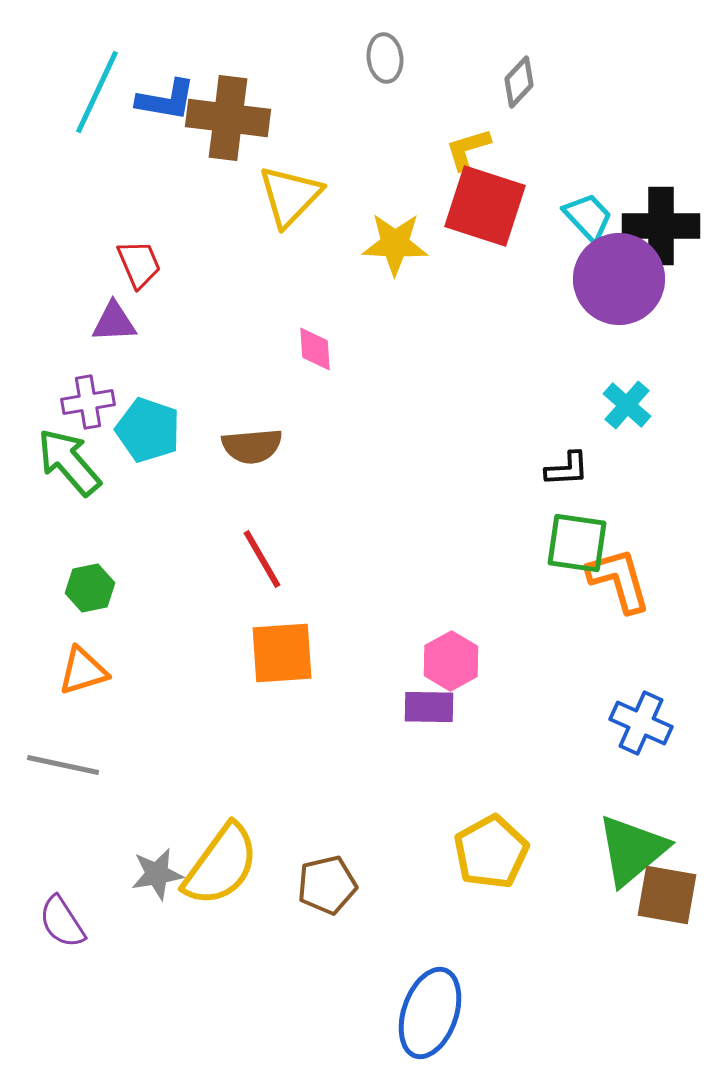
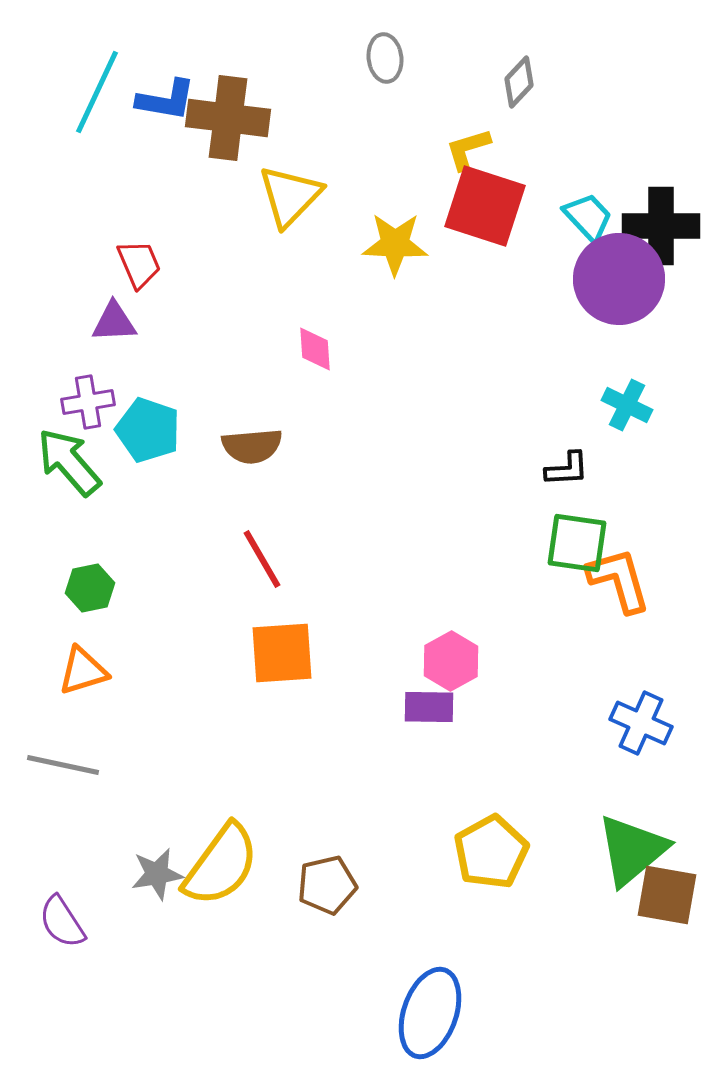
cyan cross: rotated 15 degrees counterclockwise
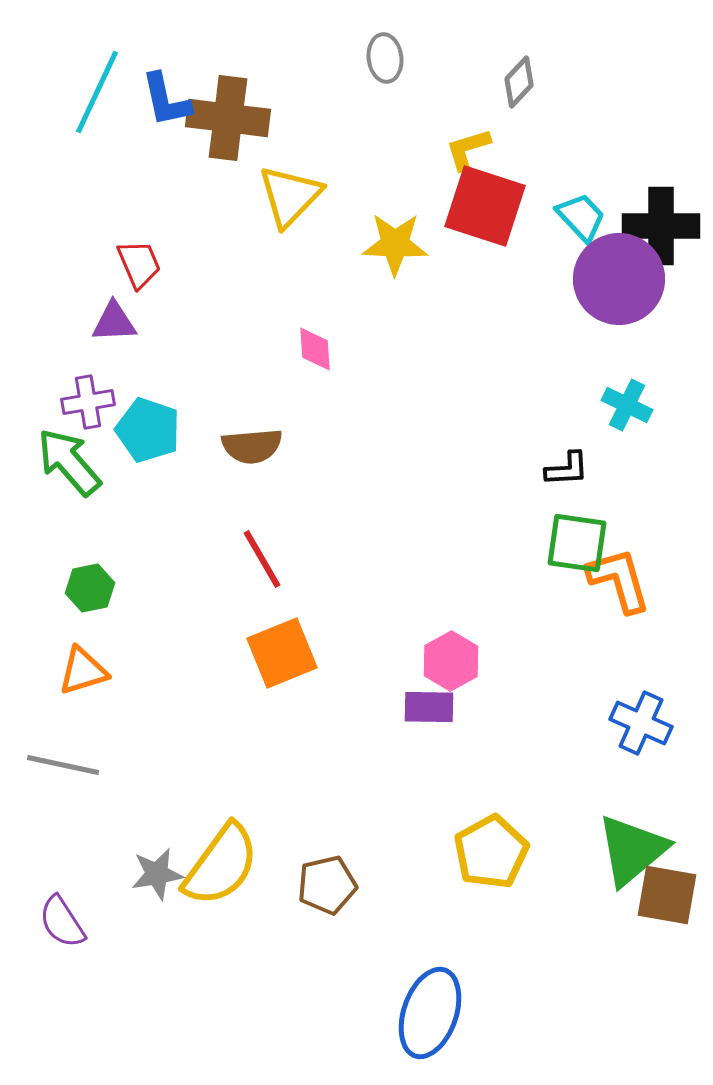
blue L-shape: rotated 68 degrees clockwise
cyan trapezoid: moved 7 px left
orange square: rotated 18 degrees counterclockwise
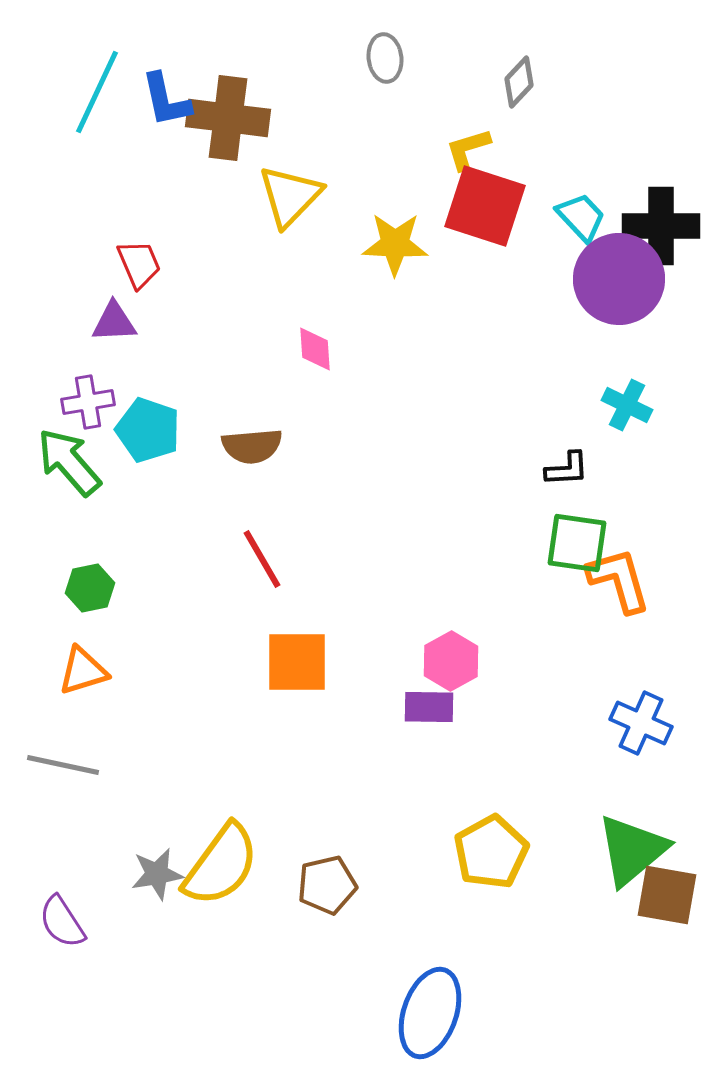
orange square: moved 15 px right, 9 px down; rotated 22 degrees clockwise
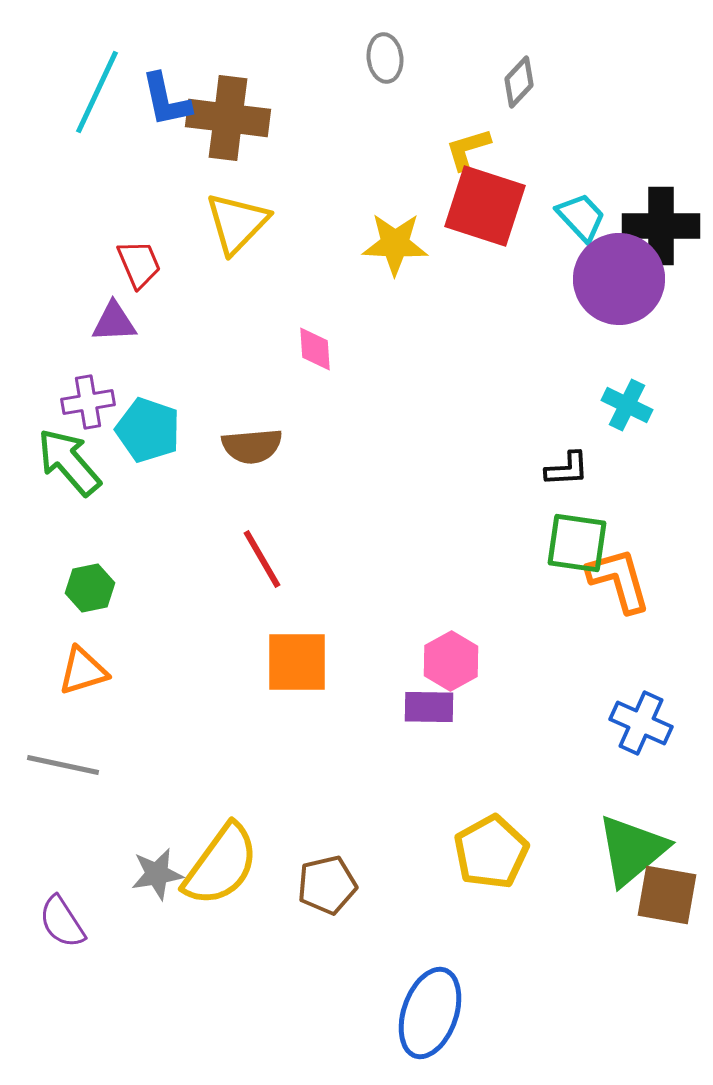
yellow triangle: moved 53 px left, 27 px down
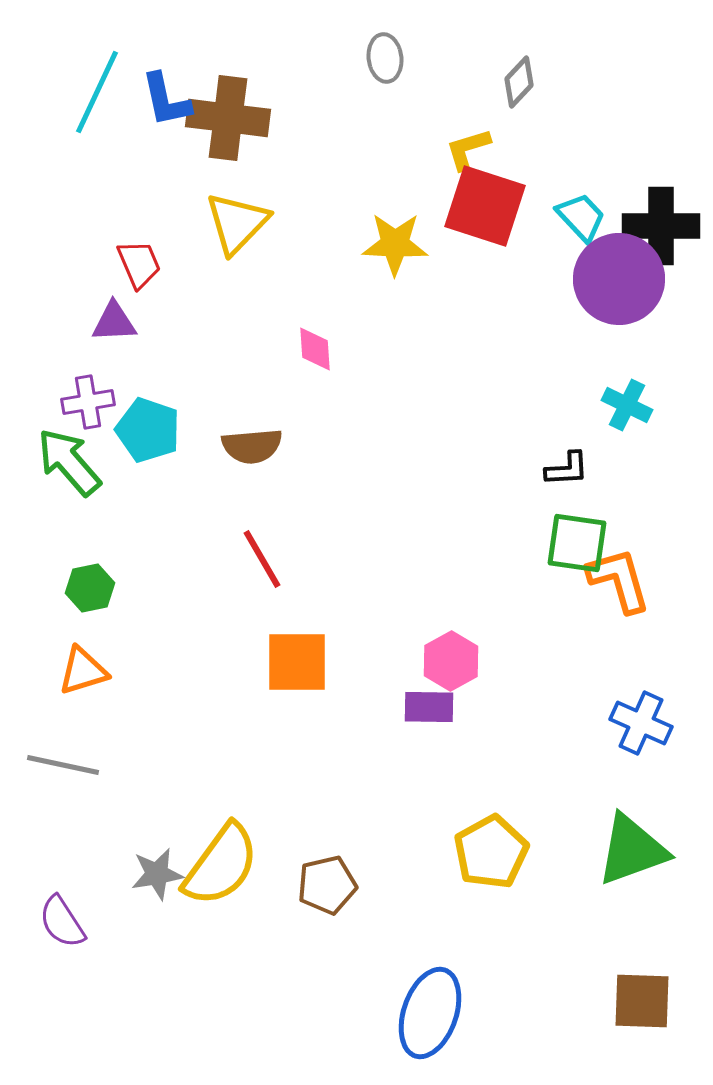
green triangle: rotated 20 degrees clockwise
brown square: moved 25 px left, 106 px down; rotated 8 degrees counterclockwise
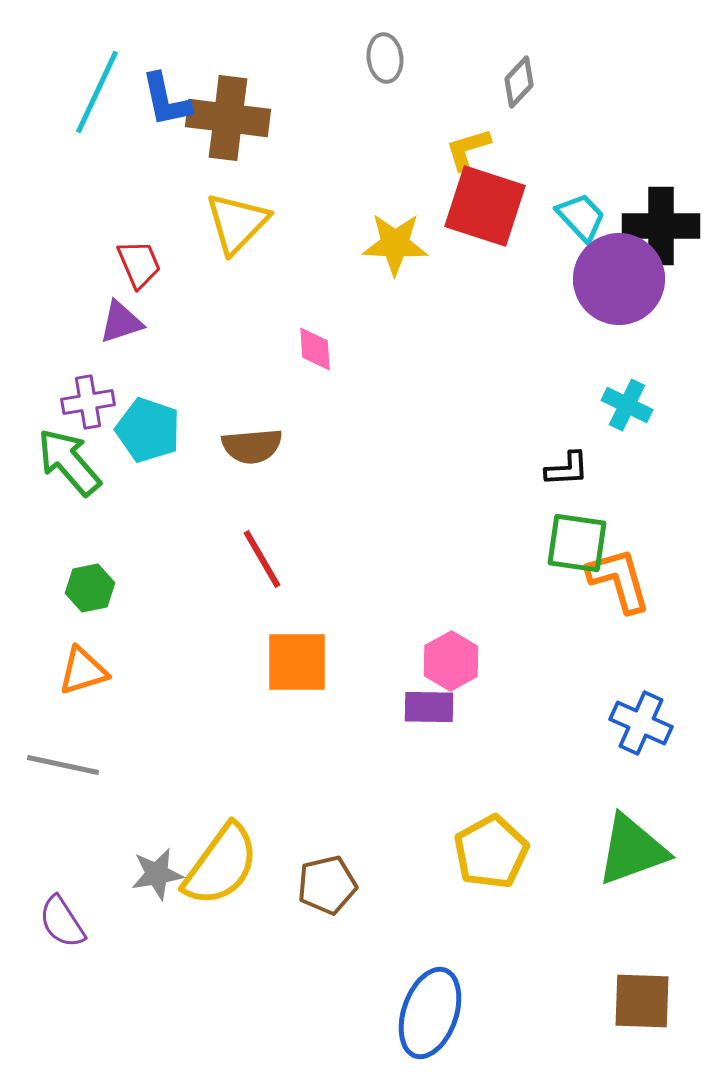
purple triangle: moved 7 px right; rotated 15 degrees counterclockwise
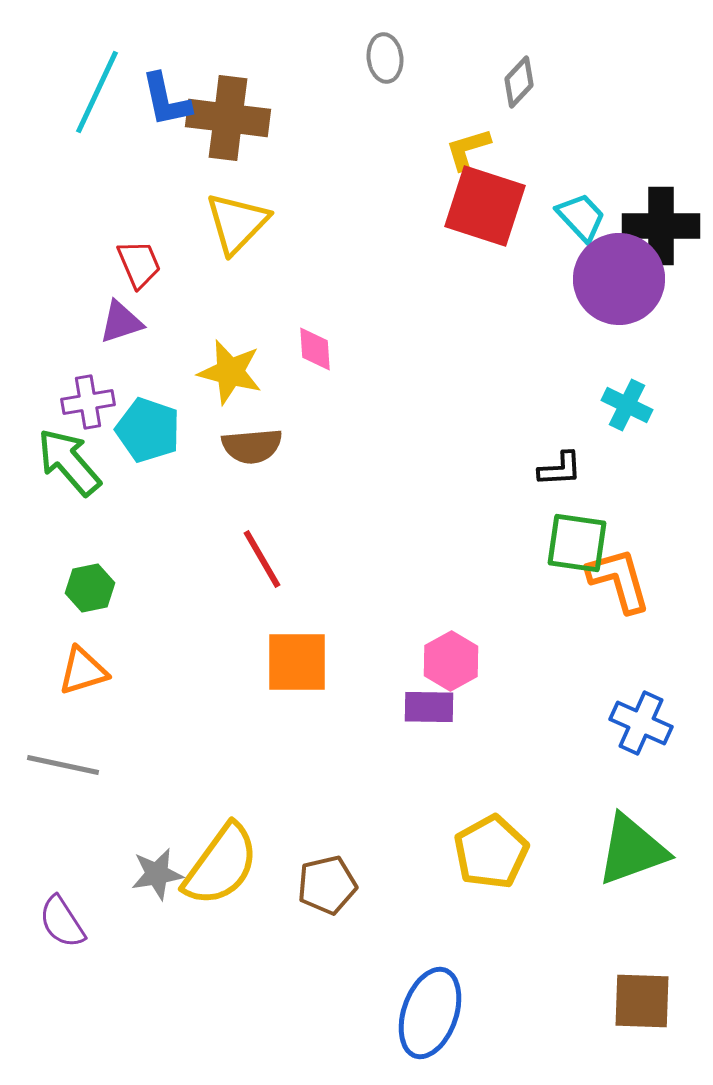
yellow star: moved 165 px left, 128 px down; rotated 12 degrees clockwise
black L-shape: moved 7 px left
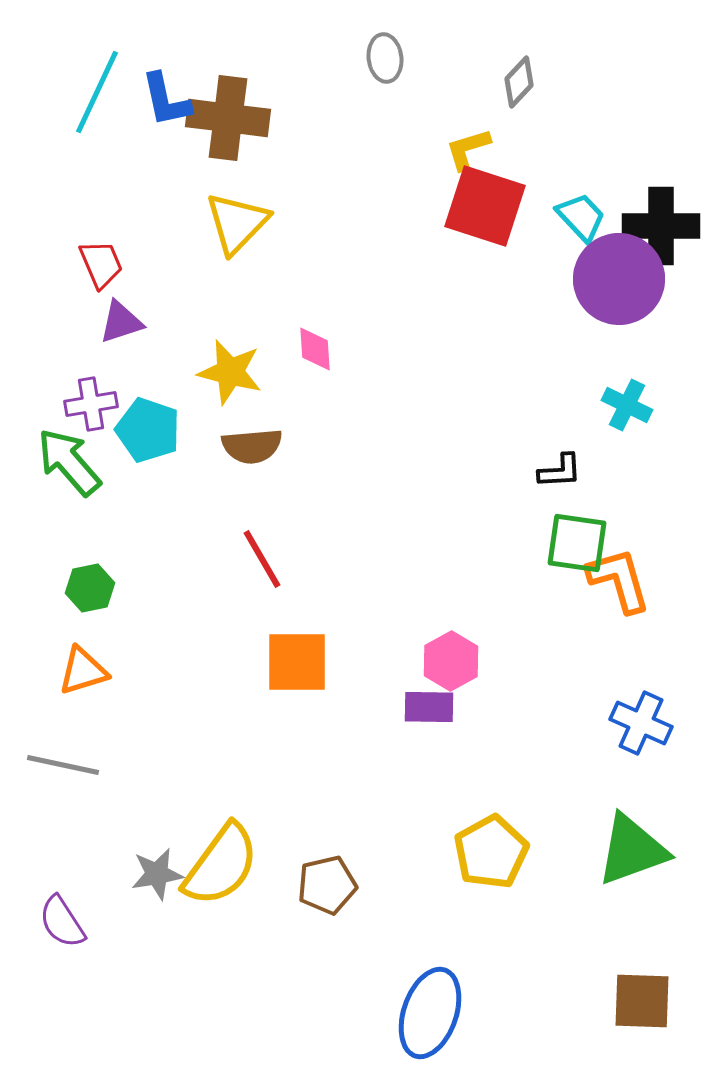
red trapezoid: moved 38 px left
purple cross: moved 3 px right, 2 px down
black L-shape: moved 2 px down
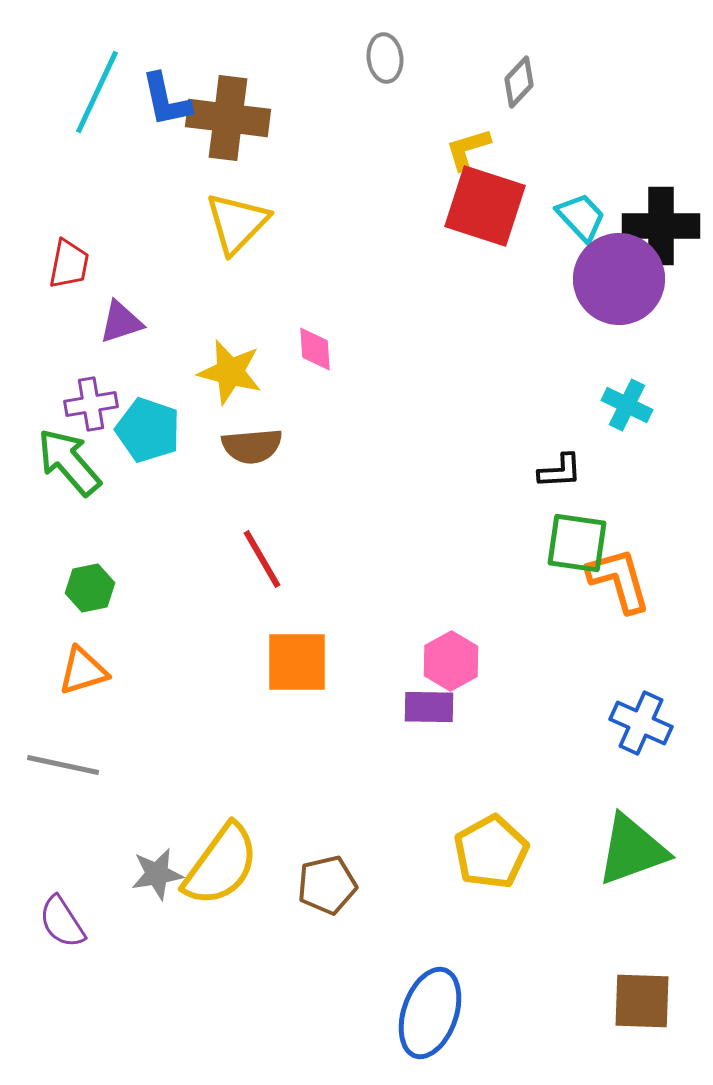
red trapezoid: moved 32 px left; rotated 34 degrees clockwise
